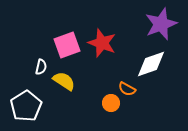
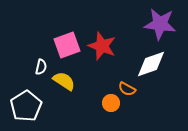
purple star: moved 1 px left; rotated 28 degrees clockwise
red star: moved 3 px down
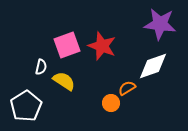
white diamond: moved 2 px right, 2 px down
orange semicircle: moved 1 px up; rotated 120 degrees clockwise
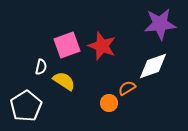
purple star: rotated 12 degrees counterclockwise
orange circle: moved 2 px left
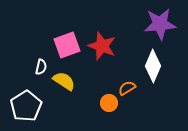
white diamond: rotated 48 degrees counterclockwise
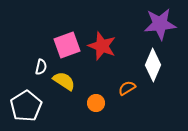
white diamond: moved 1 px up
orange circle: moved 13 px left
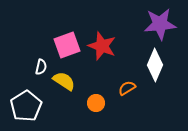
white diamond: moved 2 px right
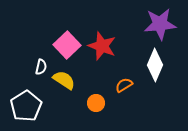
pink square: rotated 24 degrees counterclockwise
yellow semicircle: moved 1 px up
orange semicircle: moved 3 px left, 3 px up
